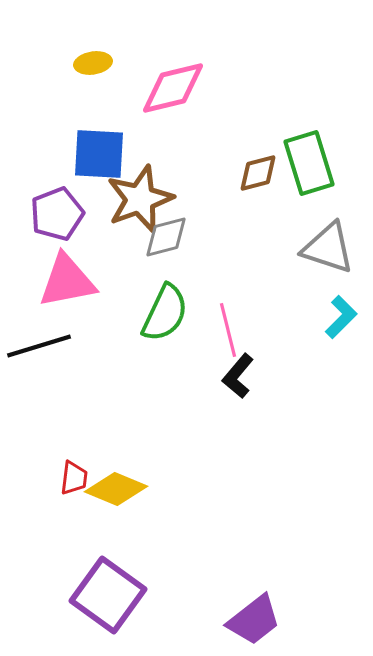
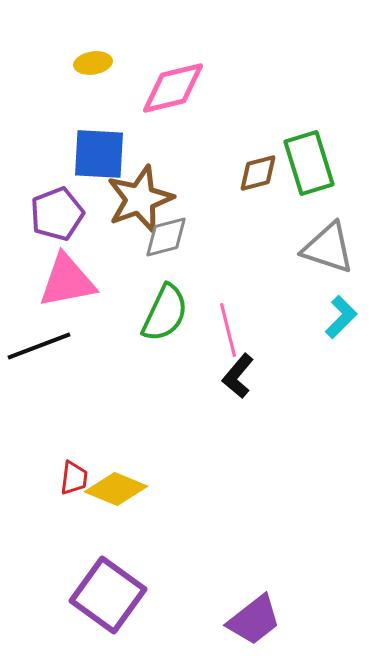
black line: rotated 4 degrees counterclockwise
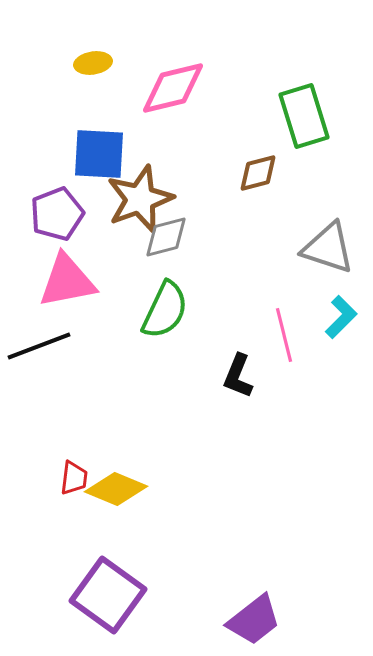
green rectangle: moved 5 px left, 47 px up
green semicircle: moved 3 px up
pink line: moved 56 px right, 5 px down
black L-shape: rotated 18 degrees counterclockwise
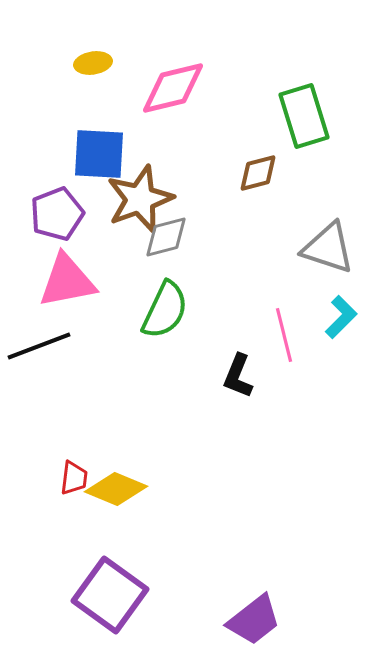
purple square: moved 2 px right
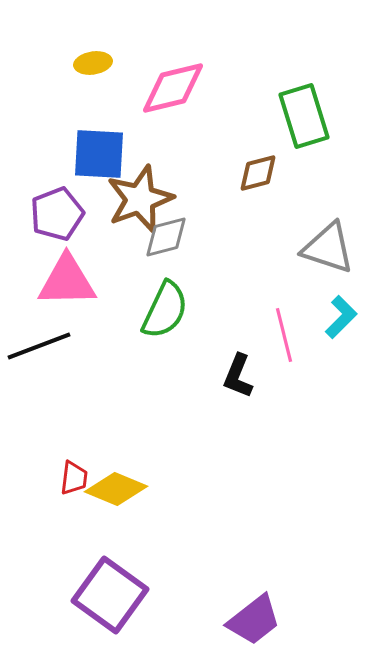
pink triangle: rotated 10 degrees clockwise
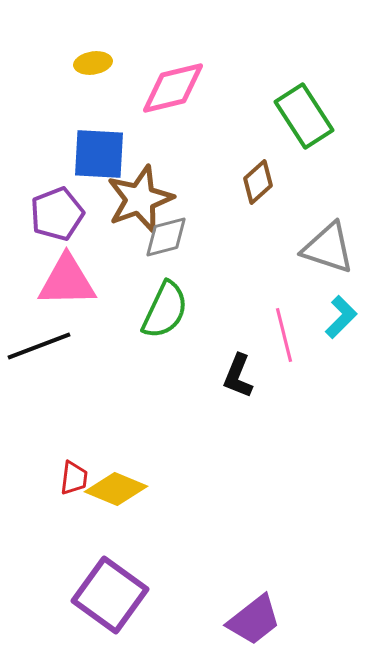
green rectangle: rotated 16 degrees counterclockwise
brown diamond: moved 9 px down; rotated 27 degrees counterclockwise
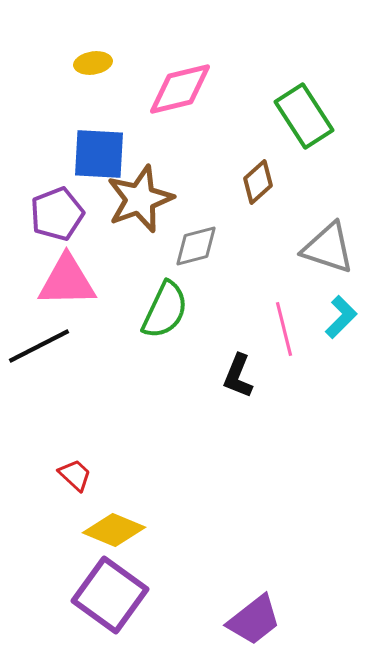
pink diamond: moved 7 px right, 1 px down
gray diamond: moved 30 px right, 9 px down
pink line: moved 6 px up
black line: rotated 6 degrees counterclockwise
red trapezoid: moved 1 px right, 3 px up; rotated 54 degrees counterclockwise
yellow diamond: moved 2 px left, 41 px down
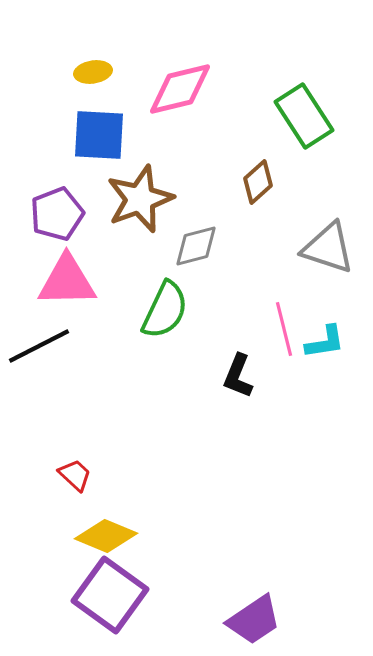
yellow ellipse: moved 9 px down
blue square: moved 19 px up
cyan L-shape: moved 16 px left, 25 px down; rotated 36 degrees clockwise
yellow diamond: moved 8 px left, 6 px down
purple trapezoid: rotated 4 degrees clockwise
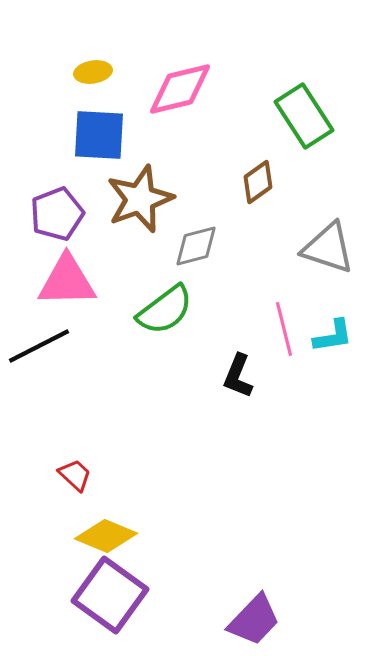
brown diamond: rotated 6 degrees clockwise
green semicircle: rotated 28 degrees clockwise
cyan L-shape: moved 8 px right, 6 px up
purple trapezoid: rotated 12 degrees counterclockwise
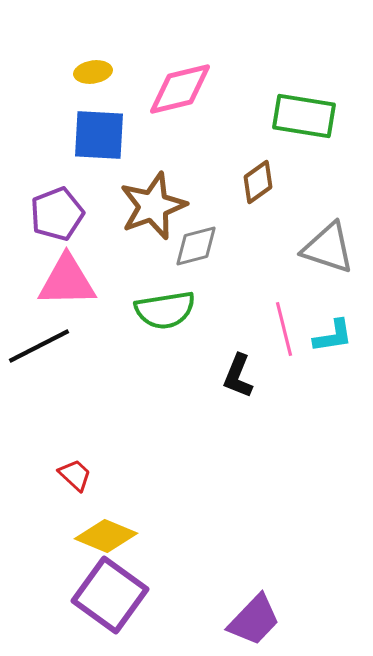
green rectangle: rotated 48 degrees counterclockwise
brown star: moved 13 px right, 7 px down
green semicircle: rotated 28 degrees clockwise
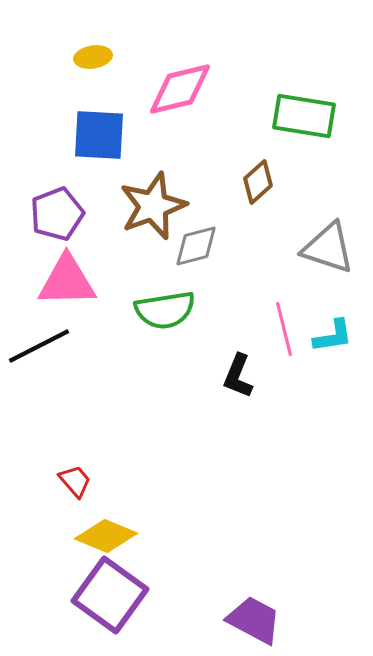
yellow ellipse: moved 15 px up
brown diamond: rotated 6 degrees counterclockwise
red trapezoid: moved 6 px down; rotated 6 degrees clockwise
purple trapezoid: rotated 106 degrees counterclockwise
